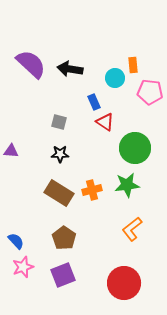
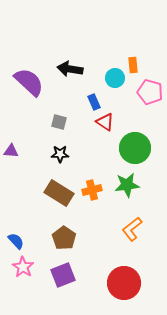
purple semicircle: moved 2 px left, 18 px down
pink pentagon: rotated 10 degrees clockwise
pink star: rotated 20 degrees counterclockwise
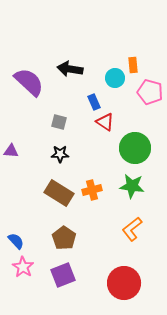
green star: moved 5 px right, 1 px down; rotated 15 degrees clockwise
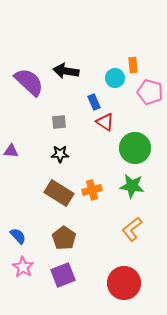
black arrow: moved 4 px left, 2 px down
gray square: rotated 21 degrees counterclockwise
blue semicircle: moved 2 px right, 5 px up
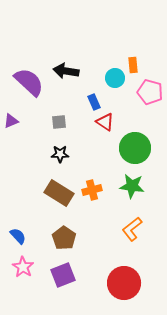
purple triangle: moved 30 px up; rotated 28 degrees counterclockwise
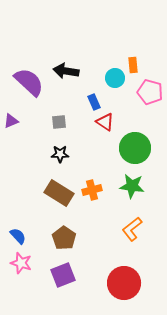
pink star: moved 2 px left, 4 px up; rotated 15 degrees counterclockwise
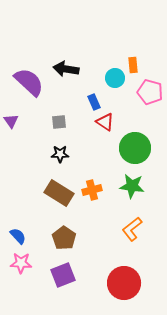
black arrow: moved 2 px up
purple triangle: rotated 42 degrees counterclockwise
pink star: rotated 15 degrees counterclockwise
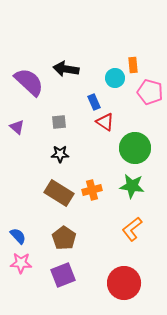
purple triangle: moved 6 px right, 6 px down; rotated 14 degrees counterclockwise
